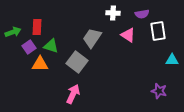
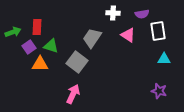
cyan triangle: moved 8 px left, 1 px up
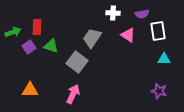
orange triangle: moved 10 px left, 26 px down
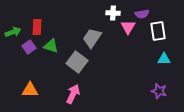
pink triangle: moved 8 px up; rotated 28 degrees clockwise
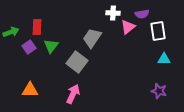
pink triangle: rotated 21 degrees clockwise
green arrow: moved 2 px left
green triangle: rotated 49 degrees clockwise
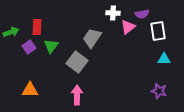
pink arrow: moved 4 px right, 1 px down; rotated 24 degrees counterclockwise
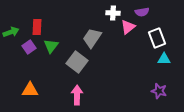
purple semicircle: moved 2 px up
white rectangle: moved 1 px left, 7 px down; rotated 12 degrees counterclockwise
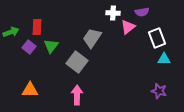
purple square: rotated 16 degrees counterclockwise
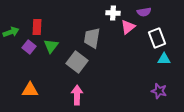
purple semicircle: moved 2 px right
gray trapezoid: rotated 25 degrees counterclockwise
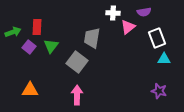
green arrow: moved 2 px right
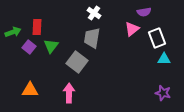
white cross: moved 19 px left; rotated 32 degrees clockwise
pink triangle: moved 4 px right, 2 px down
purple star: moved 4 px right, 2 px down
pink arrow: moved 8 px left, 2 px up
